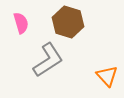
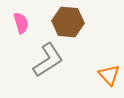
brown hexagon: rotated 12 degrees counterclockwise
orange triangle: moved 2 px right, 1 px up
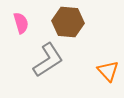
orange triangle: moved 1 px left, 4 px up
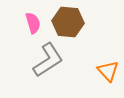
pink semicircle: moved 12 px right
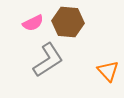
pink semicircle: rotated 80 degrees clockwise
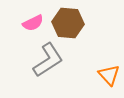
brown hexagon: moved 1 px down
orange triangle: moved 1 px right, 4 px down
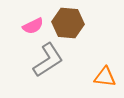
pink semicircle: moved 3 px down
orange triangle: moved 4 px left, 2 px down; rotated 40 degrees counterclockwise
